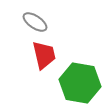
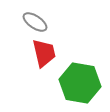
red trapezoid: moved 2 px up
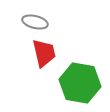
gray ellipse: rotated 20 degrees counterclockwise
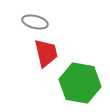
red trapezoid: moved 2 px right
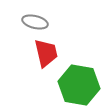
green hexagon: moved 1 px left, 2 px down
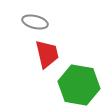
red trapezoid: moved 1 px right, 1 px down
